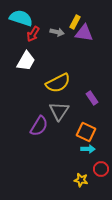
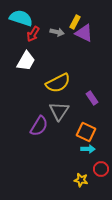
purple triangle: rotated 18 degrees clockwise
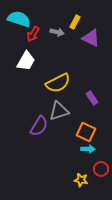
cyan semicircle: moved 2 px left, 1 px down
purple triangle: moved 7 px right, 5 px down
gray triangle: rotated 40 degrees clockwise
